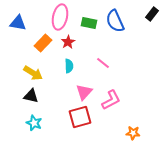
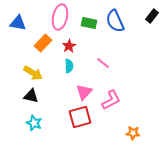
black rectangle: moved 2 px down
red star: moved 1 px right, 4 px down
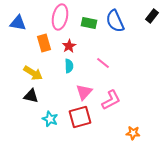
orange rectangle: moved 1 px right; rotated 60 degrees counterclockwise
cyan star: moved 16 px right, 4 px up
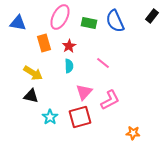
pink ellipse: rotated 15 degrees clockwise
pink L-shape: moved 1 px left
cyan star: moved 2 px up; rotated 14 degrees clockwise
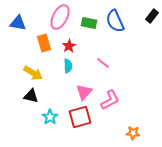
cyan semicircle: moved 1 px left
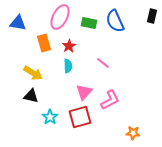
black rectangle: rotated 24 degrees counterclockwise
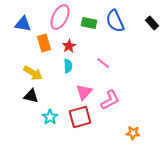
black rectangle: moved 7 px down; rotated 56 degrees counterclockwise
blue triangle: moved 5 px right, 1 px down
